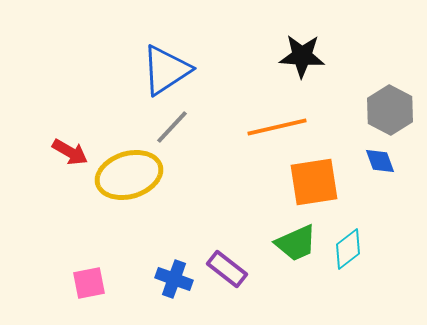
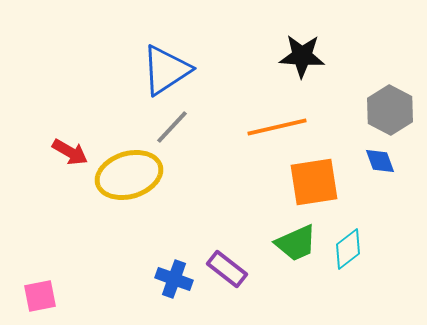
pink square: moved 49 px left, 13 px down
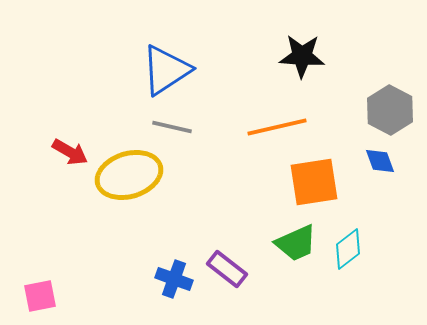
gray line: rotated 60 degrees clockwise
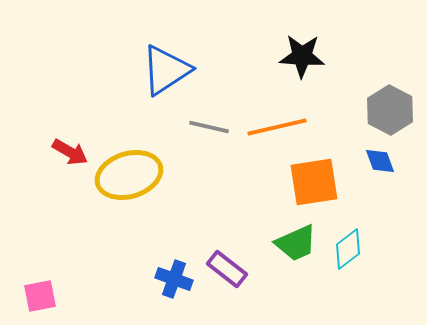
gray line: moved 37 px right
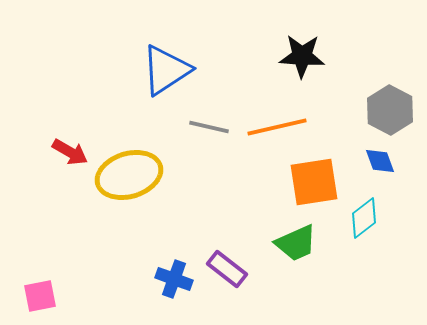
cyan diamond: moved 16 px right, 31 px up
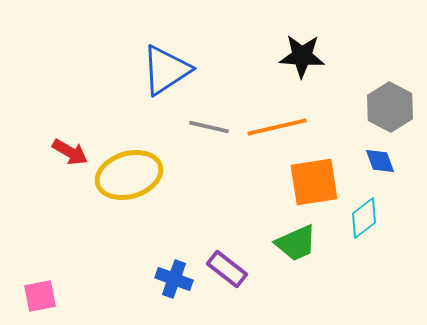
gray hexagon: moved 3 px up
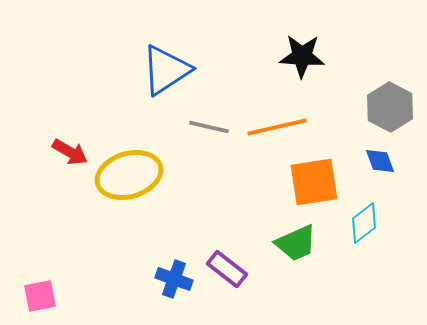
cyan diamond: moved 5 px down
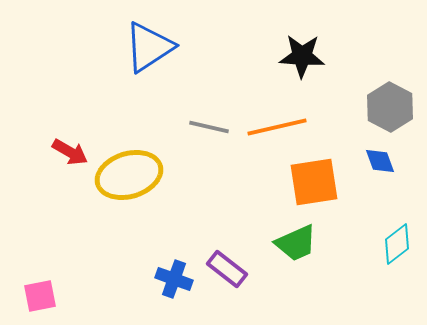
blue triangle: moved 17 px left, 23 px up
cyan diamond: moved 33 px right, 21 px down
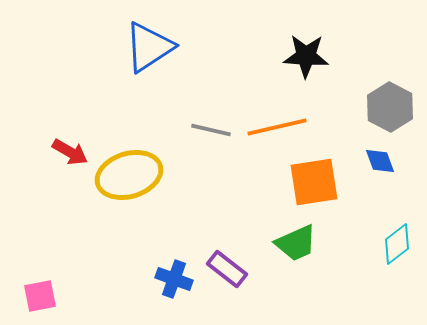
black star: moved 4 px right
gray line: moved 2 px right, 3 px down
